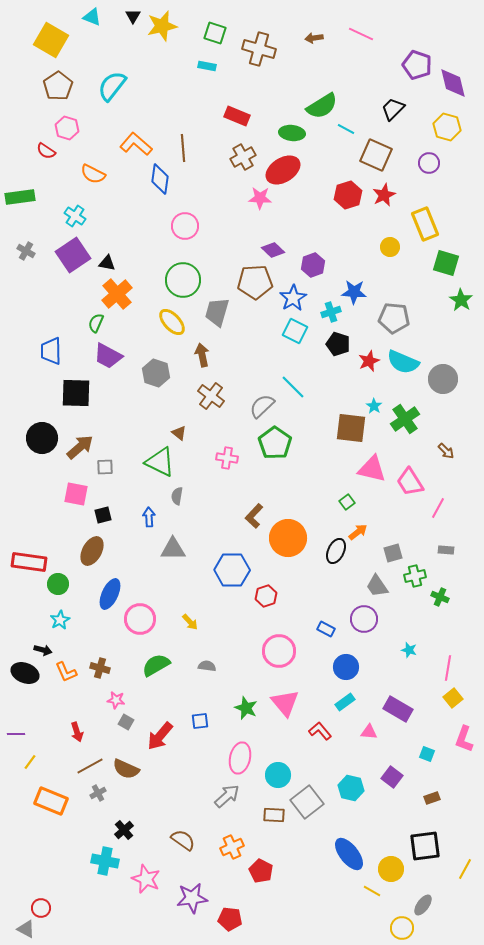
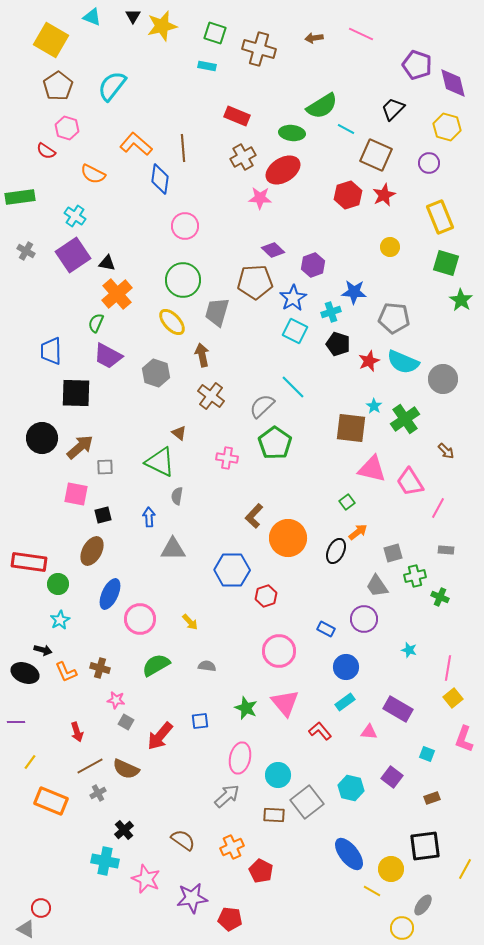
yellow rectangle at (425, 224): moved 15 px right, 7 px up
purple line at (16, 734): moved 12 px up
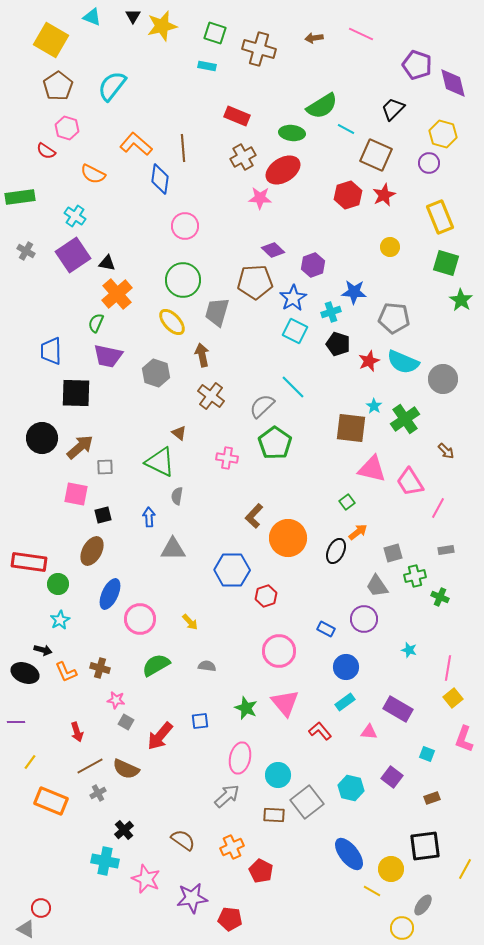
yellow hexagon at (447, 127): moved 4 px left, 7 px down
purple trapezoid at (108, 356): rotated 16 degrees counterclockwise
gray rectangle at (446, 550): rotated 14 degrees counterclockwise
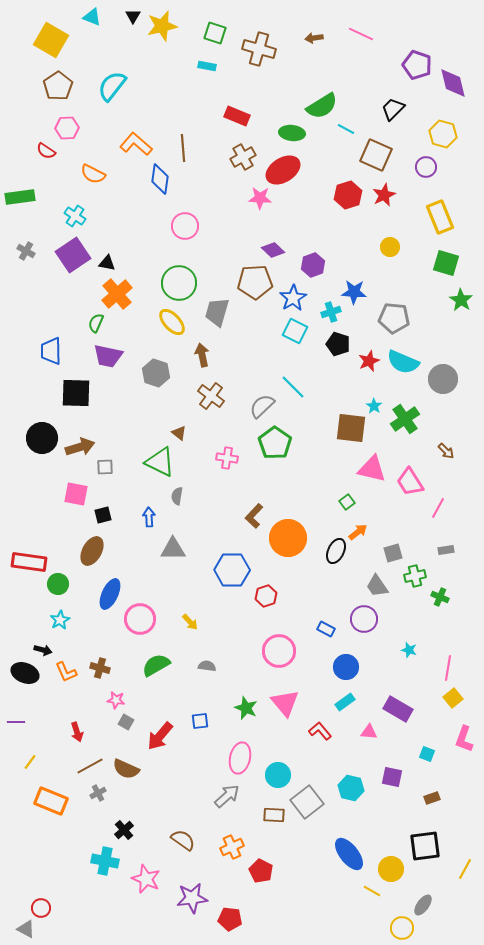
pink hexagon at (67, 128): rotated 20 degrees counterclockwise
purple circle at (429, 163): moved 3 px left, 4 px down
green circle at (183, 280): moved 4 px left, 3 px down
brown arrow at (80, 447): rotated 24 degrees clockwise
purple square at (392, 777): rotated 25 degrees counterclockwise
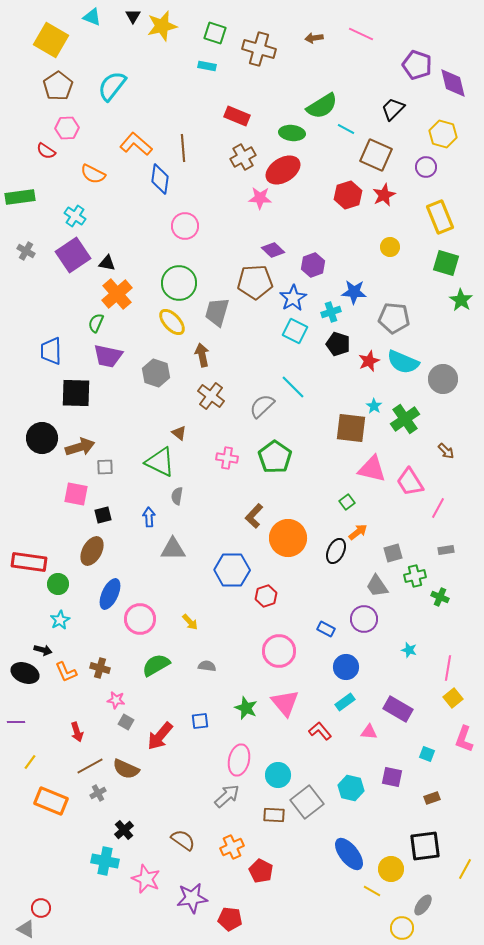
green pentagon at (275, 443): moved 14 px down
pink ellipse at (240, 758): moved 1 px left, 2 px down
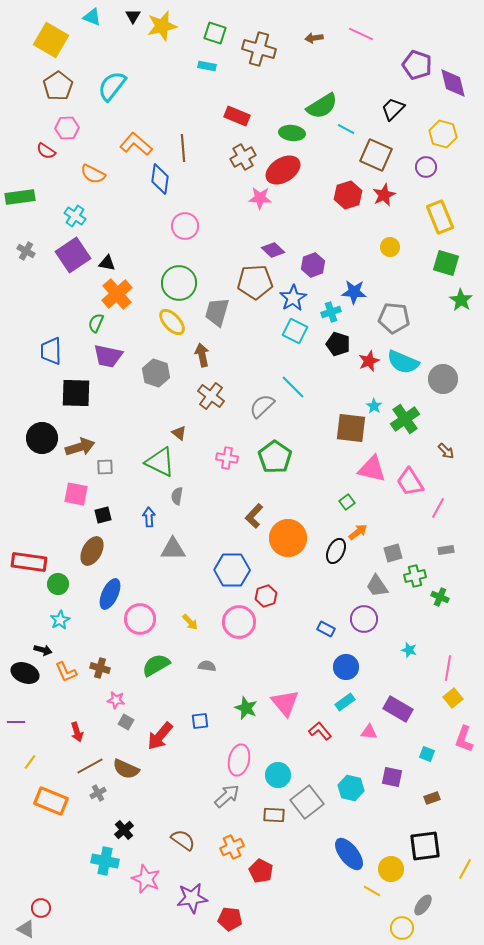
pink circle at (279, 651): moved 40 px left, 29 px up
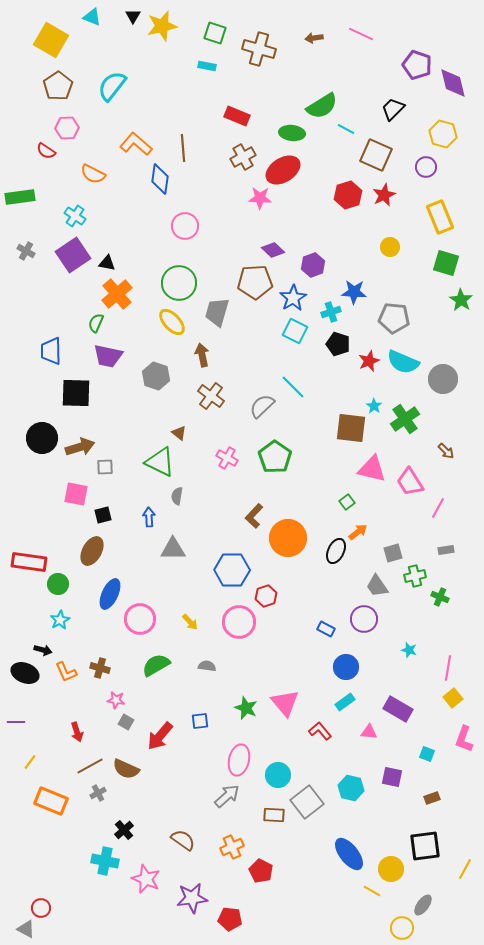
gray hexagon at (156, 373): moved 3 px down
pink cross at (227, 458): rotated 20 degrees clockwise
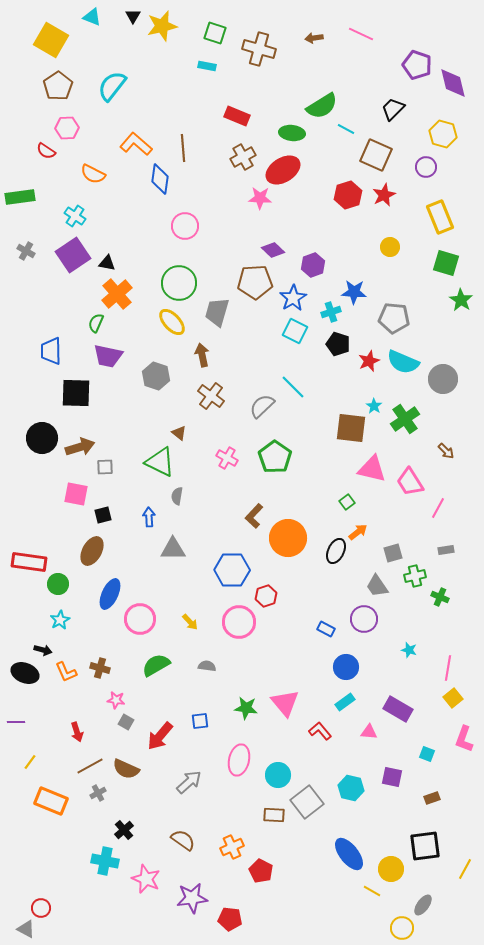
green star at (246, 708): rotated 15 degrees counterclockwise
gray arrow at (227, 796): moved 38 px left, 14 px up
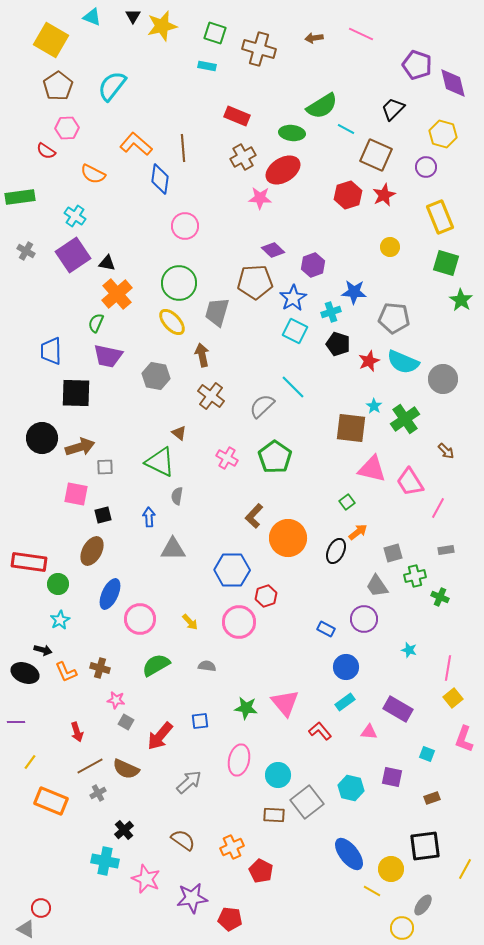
gray hexagon at (156, 376): rotated 8 degrees counterclockwise
